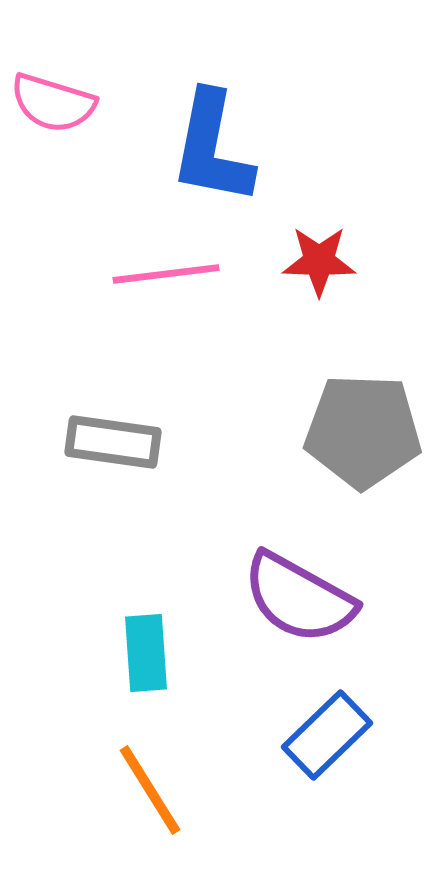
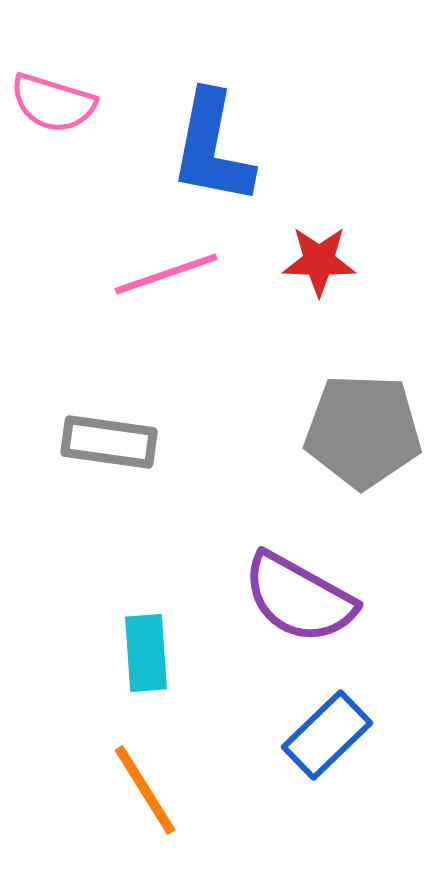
pink line: rotated 12 degrees counterclockwise
gray rectangle: moved 4 px left
orange line: moved 5 px left
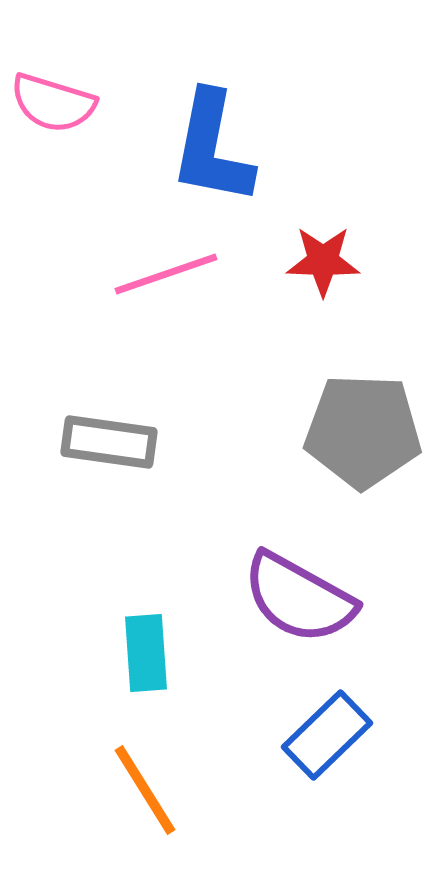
red star: moved 4 px right
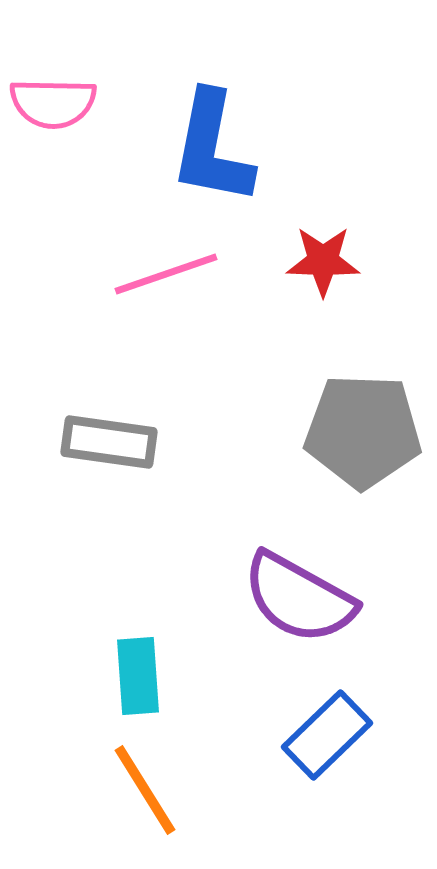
pink semicircle: rotated 16 degrees counterclockwise
cyan rectangle: moved 8 px left, 23 px down
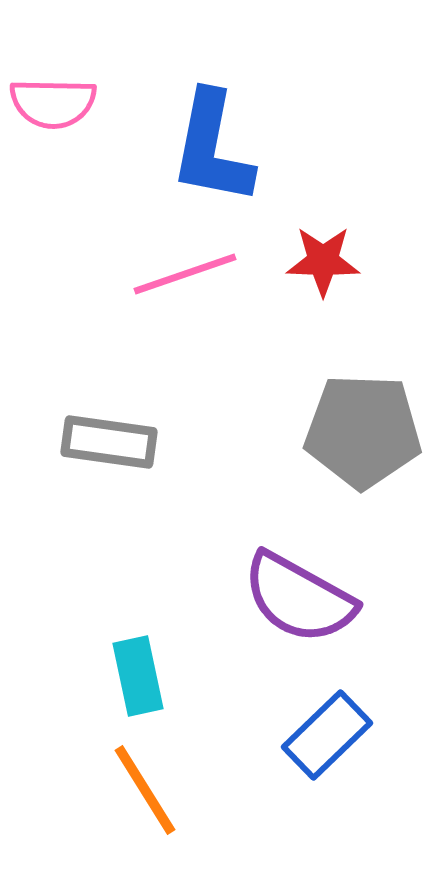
pink line: moved 19 px right
cyan rectangle: rotated 8 degrees counterclockwise
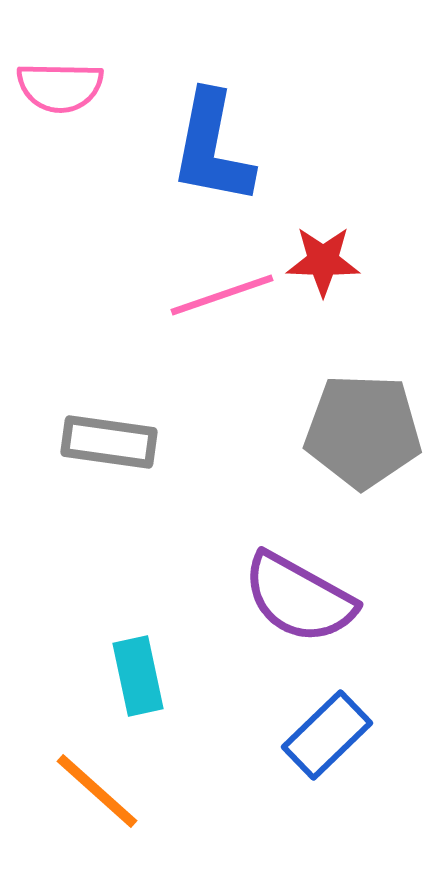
pink semicircle: moved 7 px right, 16 px up
pink line: moved 37 px right, 21 px down
orange line: moved 48 px left, 1 px down; rotated 16 degrees counterclockwise
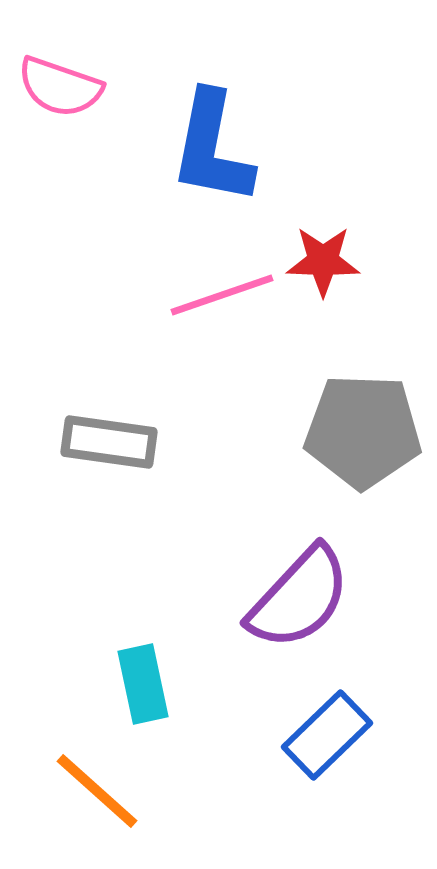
pink semicircle: rotated 18 degrees clockwise
purple semicircle: rotated 76 degrees counterclockwise
cyan rectangle: moved 5 px right, 8 px down
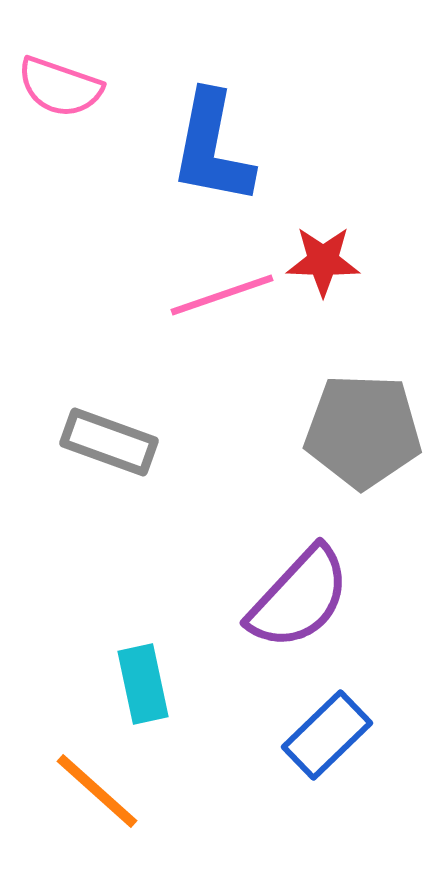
gray rectangle: rotated 12 degrees clockwise
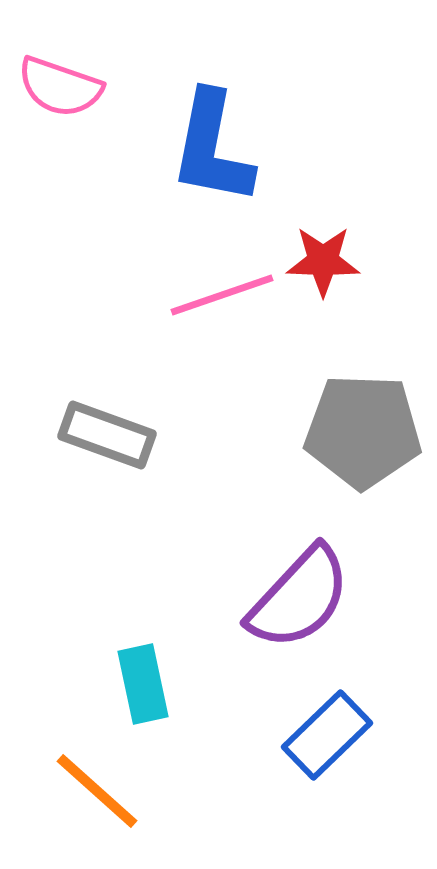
gray rectangle: moved 2 px left, 7 px up
